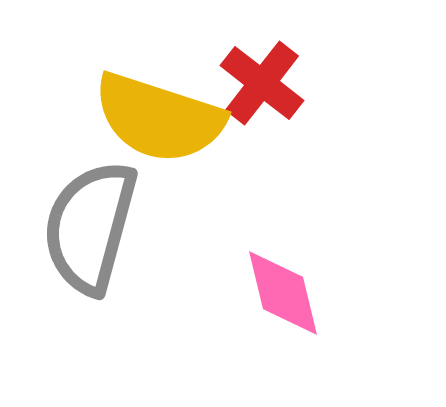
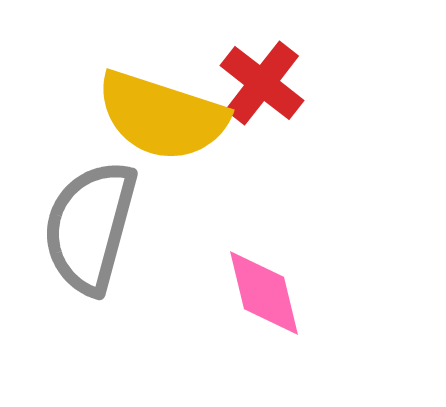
yellow semicircle: moved 3 px right, 2 px up
pink diamond: moved 19 px left
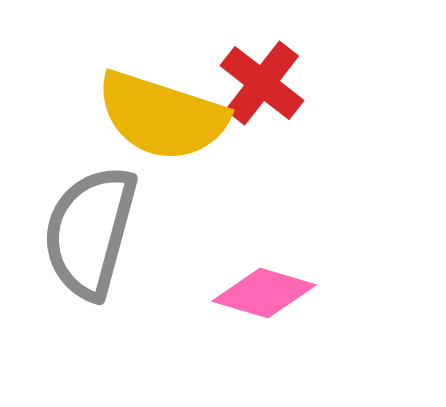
gray semicircle: moved 5 px down
pink diamond: rotated 60 degrees counterclockwise
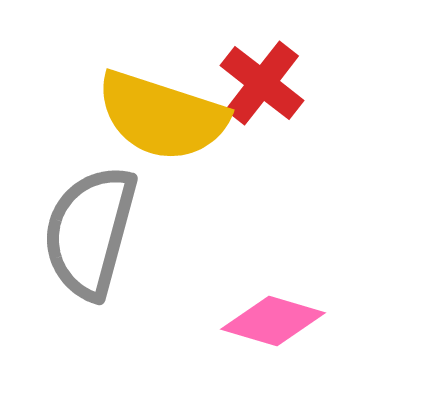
pink diamond: moved 9 px right, 28 px down
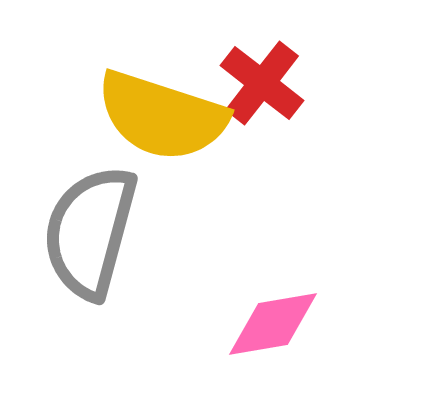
pink diamond: moved 3 px down; rotated 26 degrees counterclockwise
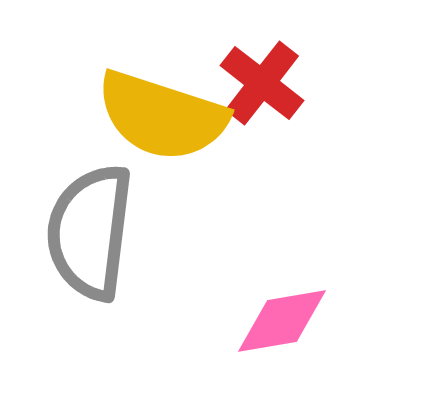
gray semicircle: rotated 8 degrees counterclockwise
pink diamond: moved 9 px right, 3 px up
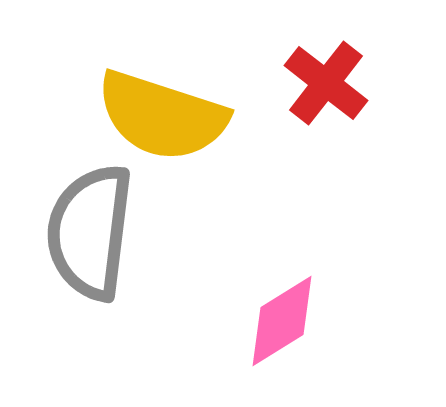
red cross: moved 64 px right
pink diamond: rotated 22 degrees counterclockwise
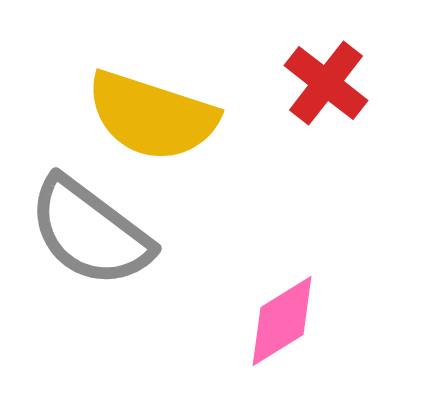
yellow semicircle: moved 10 px left
gray semicircle: rotated 60 degrees counterclockwise
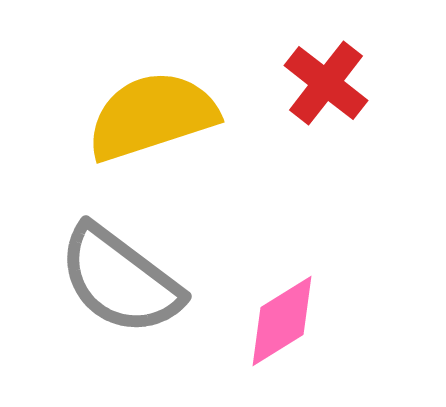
yellow semicircle: rotated 144 degrees clockwise
gray semicircle: moved 30 px right, 48 px down
